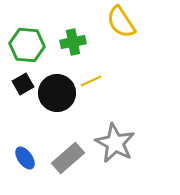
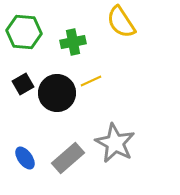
green hexagon: moved 3 px left, 13 px up
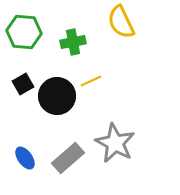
yellow semicircle: rotated 8 degrees clockwise
black circle: moved 3 px down
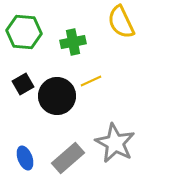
blue ellipse: rotated 15 degrees clockwise
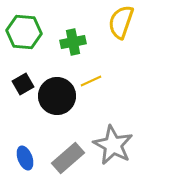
yellow semicircle: rotated 44 degrees clockwise
gray star: moved 2 px left, 2 px down
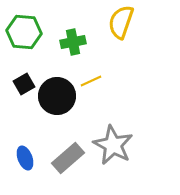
black square: moved 1 px right
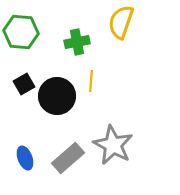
green hexagon: moved 3 px left
green cross: moved 4 px right
yellow line: rotated 60 degrees counterclockwise
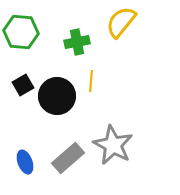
yellow semicircle: rotated 20 degrees clockwise
black square: moved 1 px left, 1 px down
blue ellipse: moved 4 px down
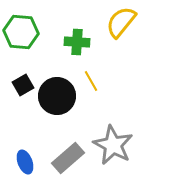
green cross: rotated 15 degrees clockwise
yellow line: rotated 35 degrees counterclockwise
